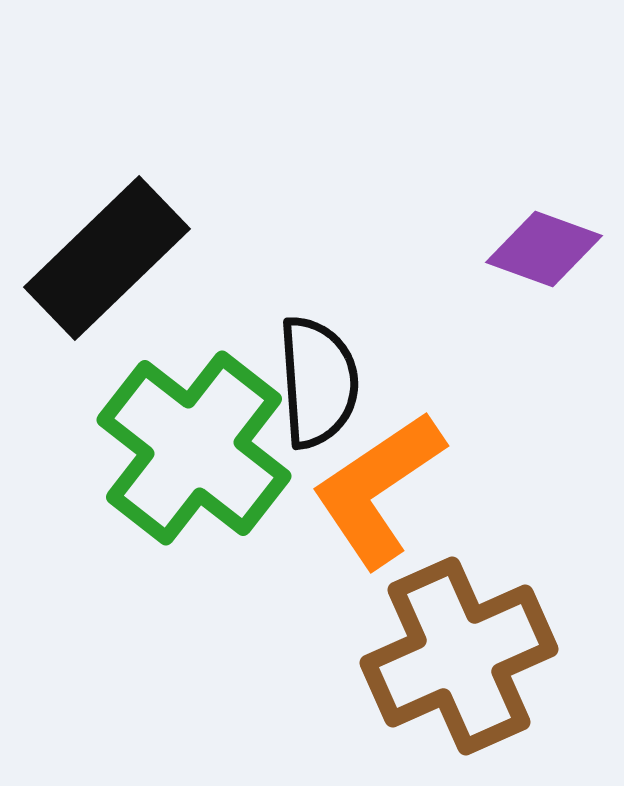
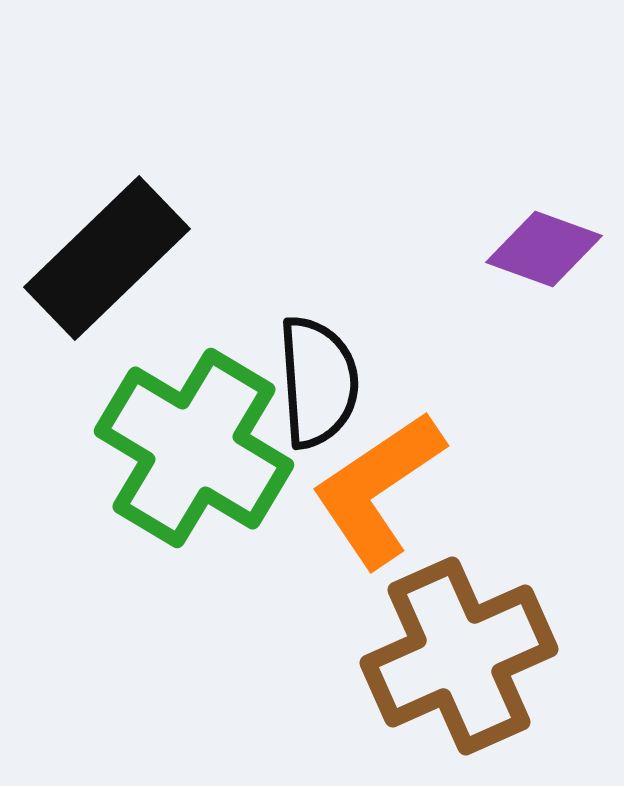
green cross: rotated 7 degrees counterclockwise
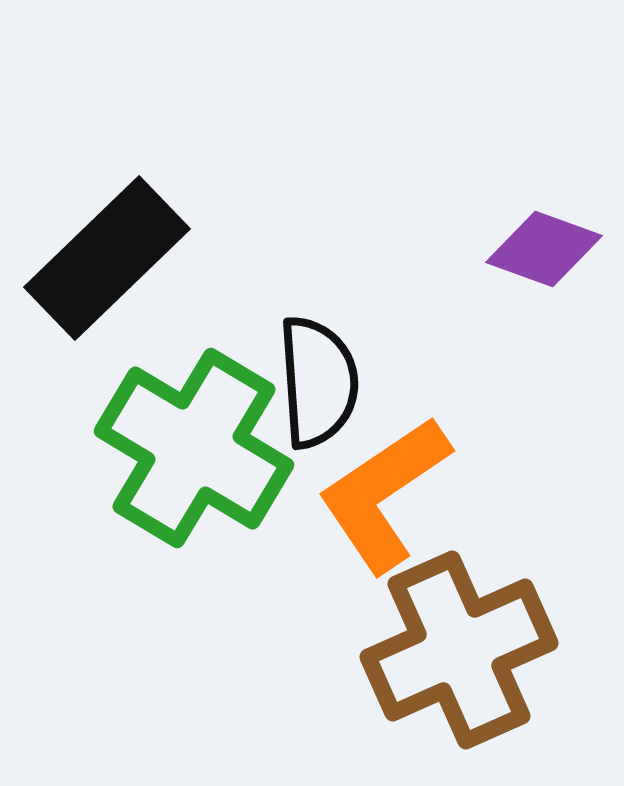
orange L-shape: moved 6 px right, 5 px down
brown cross: moved 6 px up
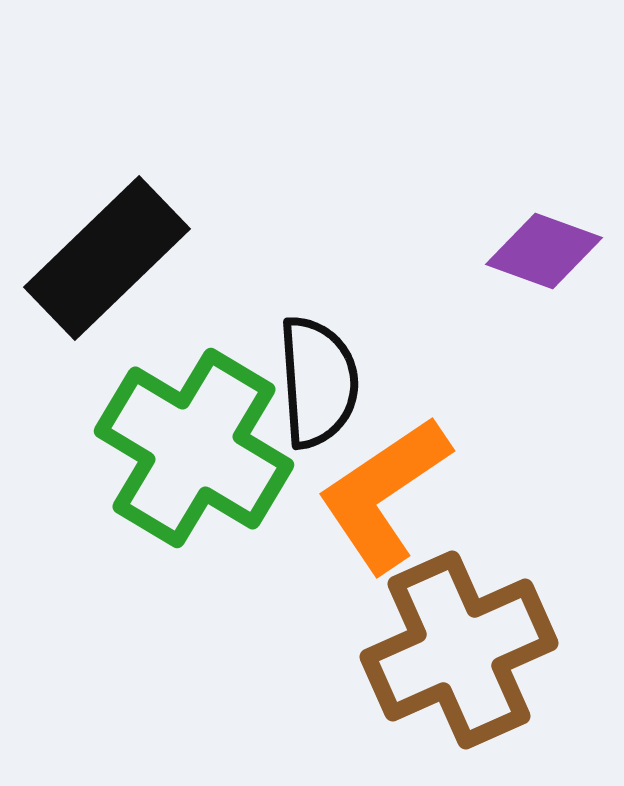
purple diamond: moved 2 px down
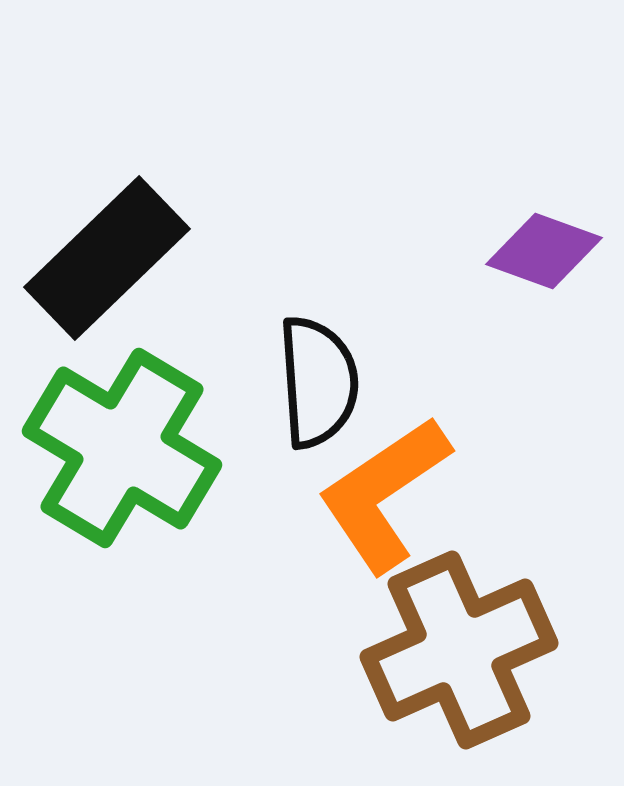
green cross: moved 72 px left
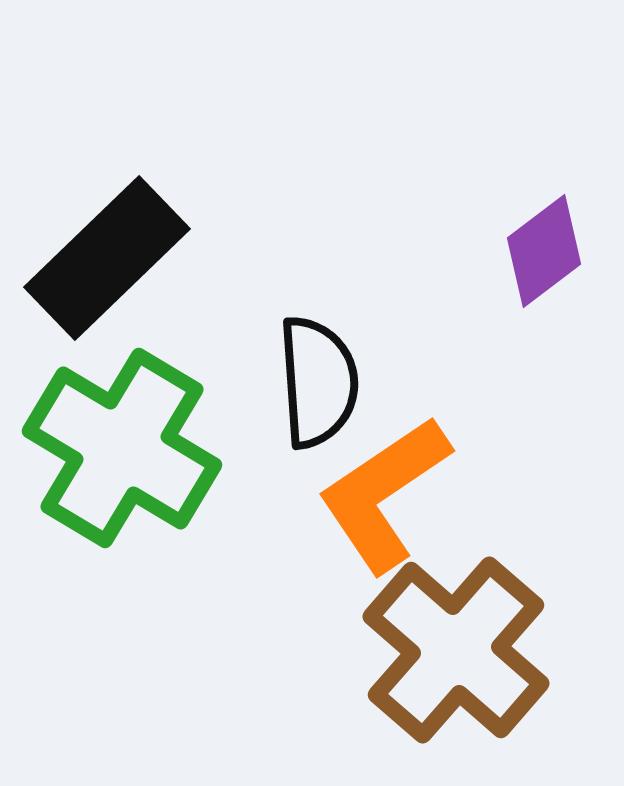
purple diamond: rotated 57 degrees counterclockwise
brown cross: moved 3 px left; rotated 25 degrees counterclockwise
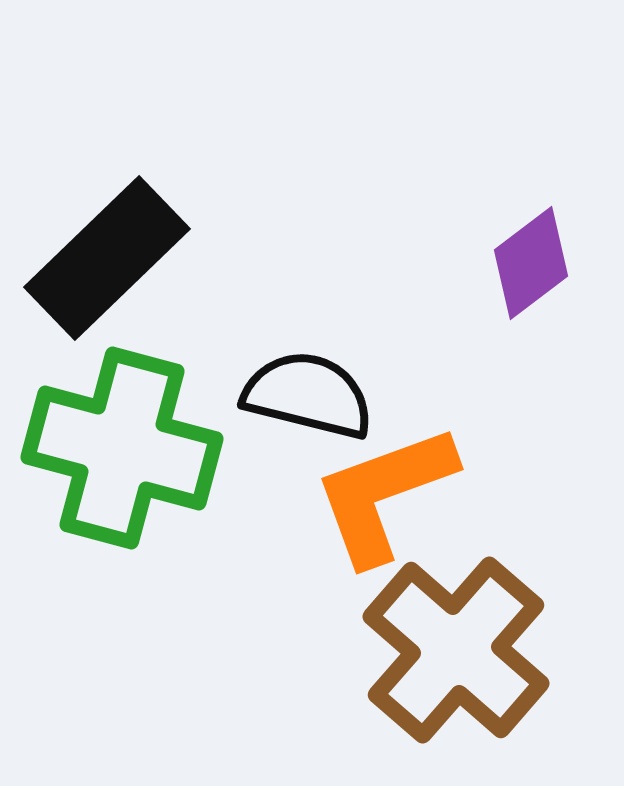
purple diamond: moved 13 px left, 12 px down
black semicircle: moved 10 px left, 13 px down; rotated 72 degrees counterclockwise
green cross: rotated 16 degrees counterclockwise
orange L-shape: rotated 14 degrees clockwise
